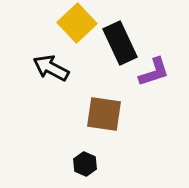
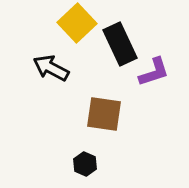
black rectangle: moved 1 px down
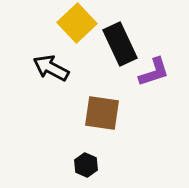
brown square: moved 2 px left, 1 px up
black hexagon: moved 1 px right, 1 px down
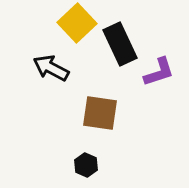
purple L-shape: moved 5 px right
brown square: moved 2 px left
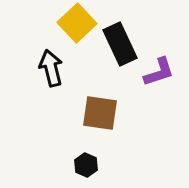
black arrow: rotated 48 degrees clockwise
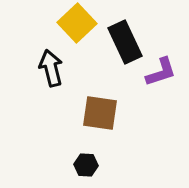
black rectangle: moved 5 px right, 2 px up
purple L-shape: moved 2 px right
black hexagon: rotated 20 degrees counterclockwise
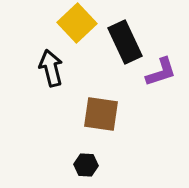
brown square: moved 1 px right, 1 px down
